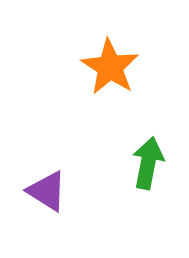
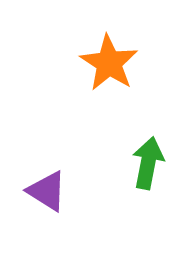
orange star: moved 1 px left, 4 px up
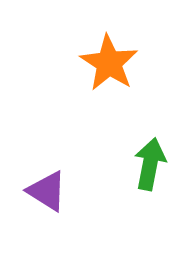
green arrow: moved 2 px right, 1 px down
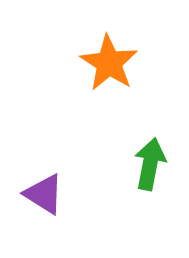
purple triangle: moved 3 px left, 3 px down
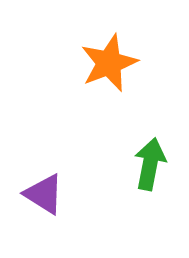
orange star: rotated 18 degrees clockwise
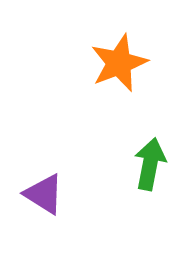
orange star: moved 10 px right
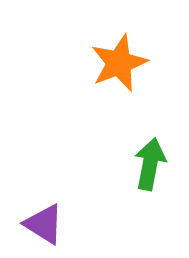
purple triangle: moved 30 px down
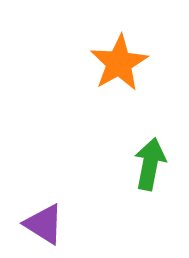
orange star: rotated 8 degrees counterclockwise
